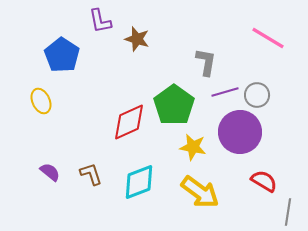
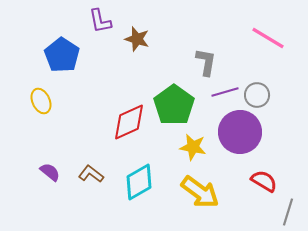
brown L-shape: rotated 35 degrees counterclockwise
cyan diamond: rotated 9 degrees counterclockwise
gray line: rotated 8 degrees clockwise
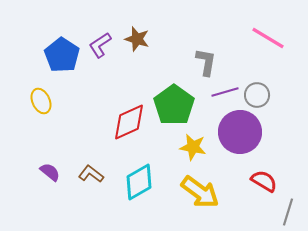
purple L-shape: moved 24 px down; rotated 68 degrees clockwise
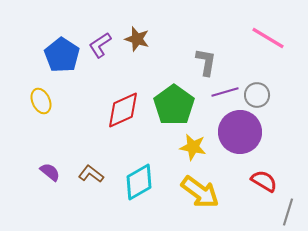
red diamond: moved 6 px left, 12 px up
